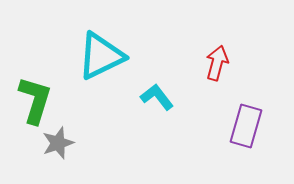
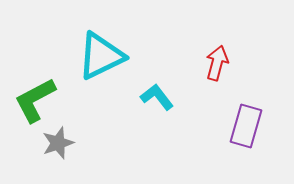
green L-shape: rotated 135 degrees counterclockwise
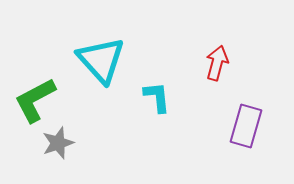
cyan triangle: moved 4 px down; rotated 46 degrees counterclockwise
cyan L-shape: rotated 32 degrees clockwise
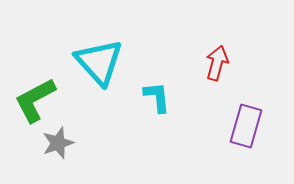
cyan triangle: moved 2 px left, 2 px down
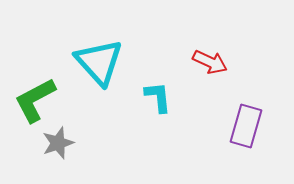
red arrow: moved 7 px left, 1 px up; rotated 100 degrees clockwise
cyan L-shape: moved 1 px right
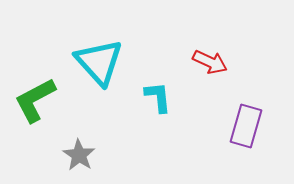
gray star: moved 21 px right, 12 px down; rotated 20 degrees counterclockwise
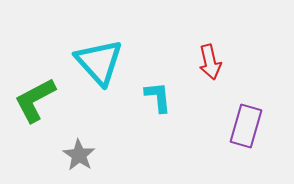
red arrow: rotated 52 degrees clockwise
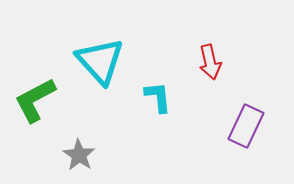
cyan triangle: moved 1 px right, 1 px up
purple rectangle: rotated 9 degrees clockwise
